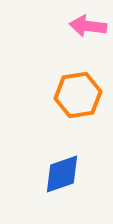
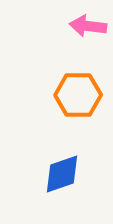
orange hexagon: rotated 9 degrees clockwise
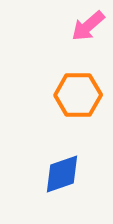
pink arrow: rotated 48 degrees counterclockwise
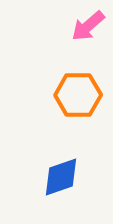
blue diamond: moved 1 px left, 3 px down
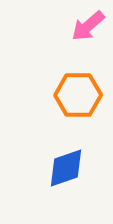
blue diamond: moved 5 px right, 9 px up
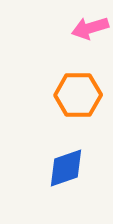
pink arrow: moved 2 px right, 2 px down; rotated 24 degrees clockwise
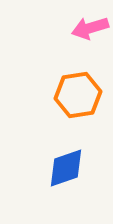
orange hexagon: rotated 9 degrees counterclockwise
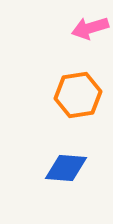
blue diamond: rotated 24 degrees clockwise
